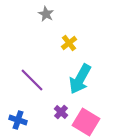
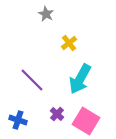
purple cross: moved 4 px left, 2 px down
pink square: moved 1 px up
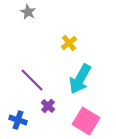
gray star: moved 18 px left, 2 px up
purple cross: moved 9 px left, 8 px up
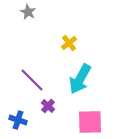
pink square: moved 4 px right, 1 px down; rotated 32 degrees counterclockwise
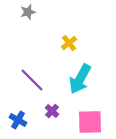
gray star: rotated 28 degrees clockwise
purple cross: moved 4 px right, 5 px down
blue cross: rotated 12 degrees clockwise
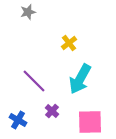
purple line: moved 2 px right, 1 px down
